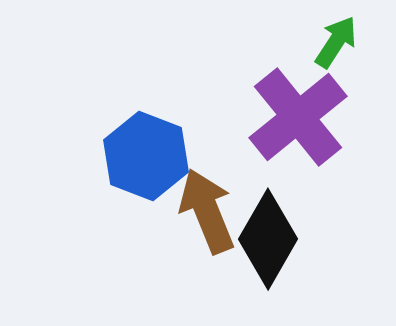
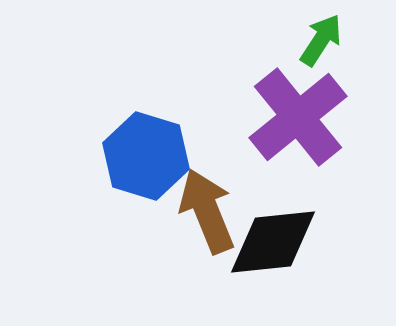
green arrow: moved 15 px left, 2 px up
blue hexagon: rotated 4 degrees counterclockwise
black diamond: moved 5 px right, 3 px down; rotated 54 degrees clockwise
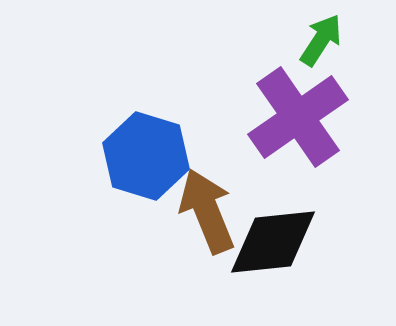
purple cross: rotated 4 degrees clockwise
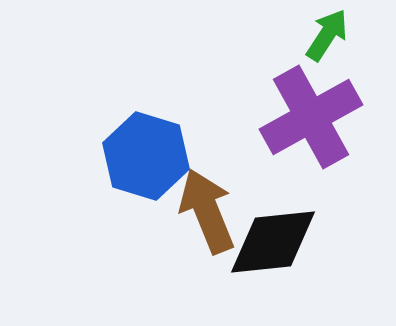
green arrow: moved 6 px right, 5 px up
purple cross: moved 13 px right; rotated 6 degrees clockwise
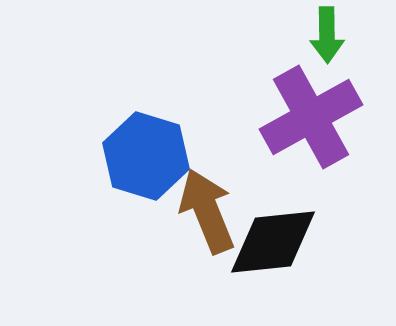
green arrow: rotated 146 degrees clockwise
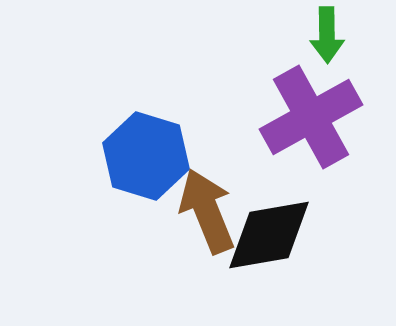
black diamond: moved 4 px left, 7 px up; rotated 4 degrees counterclockwise
